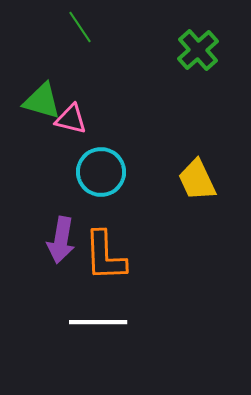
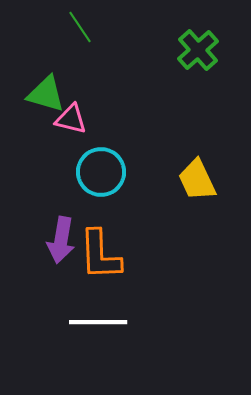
green triangle: moved 4 px right, 7 px up
orange L-shape: moved 5 px left, 1 px up
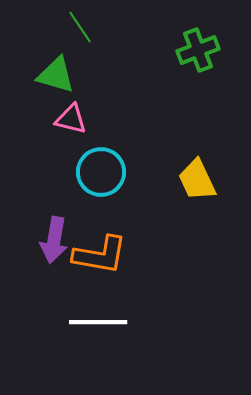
green cross: rotated 21 degrees clockwise
green triangle: moved 10 px right, 19 px up
purple arrow: moved 7 px left
orange L-shape: rotated 78 degrees counterclockwise
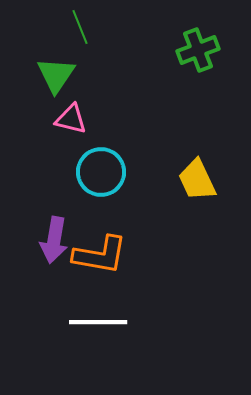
green line: rotated 12 degrees clockwise
green triangle: rotated 48 degrees clockwise
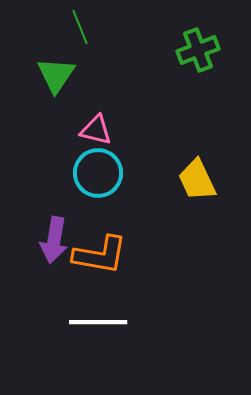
pink triangle: moved 25 px right, 11 px down
cyan circle: moved 3 px left, 1 px down
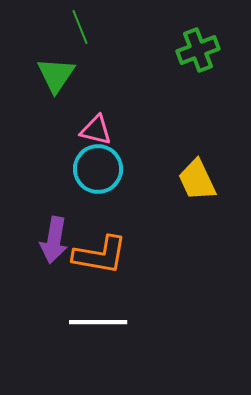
cyan circle: moved 4 px up
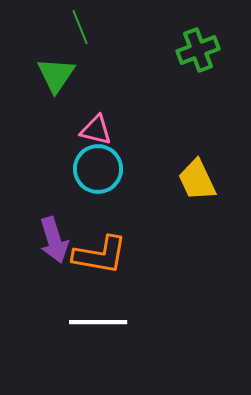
purple arrow: rotated 27 degrees counterclockwise
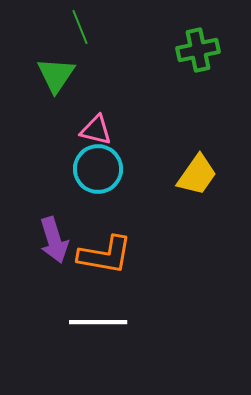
green cross: rotated 9 degrees clockwise
yellow trapezoid: moved 5 px up; rotated 120 degrees counterclockwise
orange L-shape: moved 5 px right
